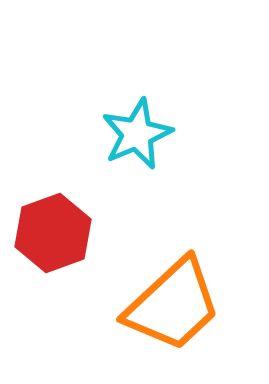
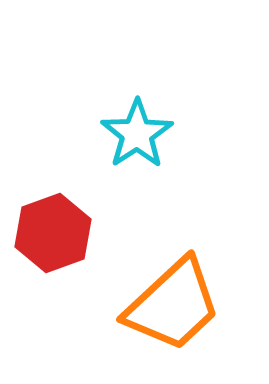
cyan star: rotated 10 degrees counterclockwise
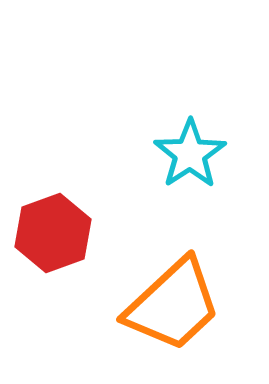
cyan star: moved 53 px right, 20 px down
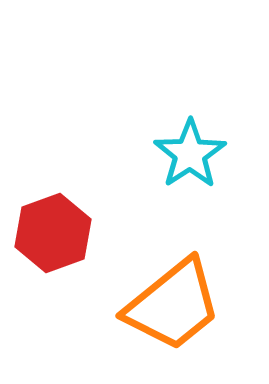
orange trapezoid: rotated 4 degrees clockwise
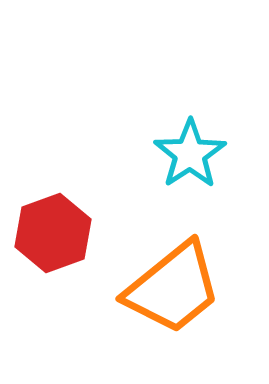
orange trapezoid: moved 17 px up
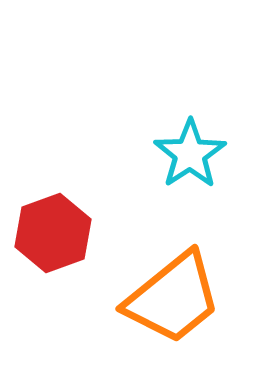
orange trapezoid: moved 10 px down
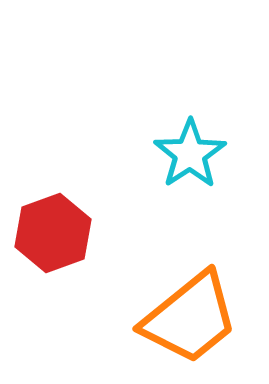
orange trapezoid: moved 17 px right, 20 px down
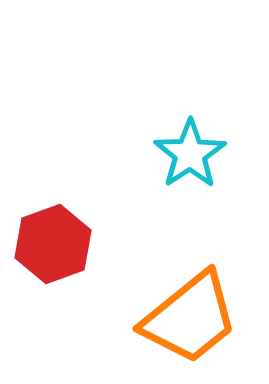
red hexagon: moved 11 px down
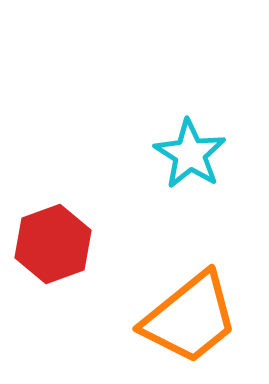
cyan star: rotated 6 degrees counterclockwise
